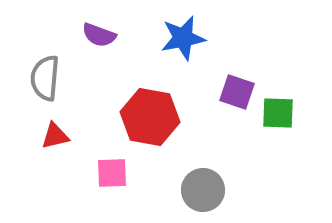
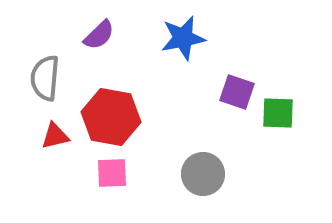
purple semicircle: rotated 64 degrees counterclockwise
red hexagon: moved 39 px left
gray circle: moved 16 px up
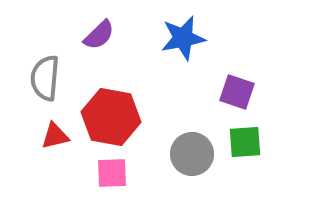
green square: moved 33 px left, 29 px down; rotated 6 degrees counterclockwise
gray circle: moved 11 px left, 20 px up
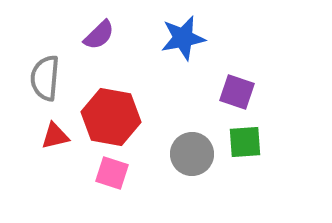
pink square: rotated 20 degrees clockwise
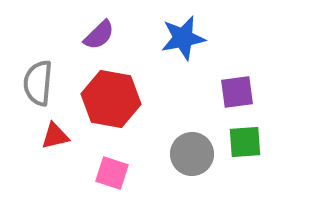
gray semicircle: moved 7 px left, 5 px down
purple square: rotated 27 degrees counterclockwise
red hexagon: moved 18 px up
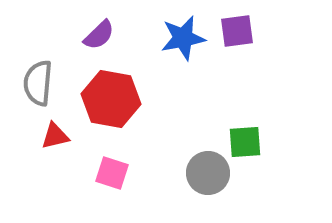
purple square: moved 61 px up
gray circle: moved 16 px right, 19 px down
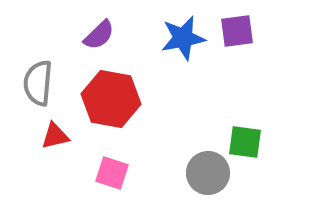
green square: rotated 12 degrees clockwise
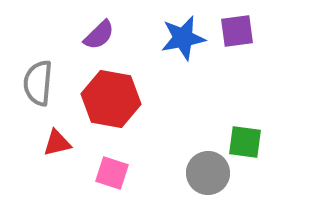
red triangle: moved 2 px right, 7 px down
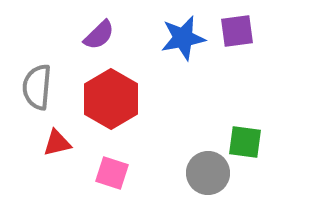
gray semicircle: moved 1 px left, 4 px down
red hexagon: rotated 20 degrees clockwise
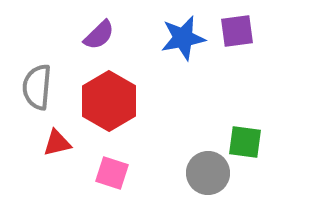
red hexagon: moved 2 px left, 2 px down
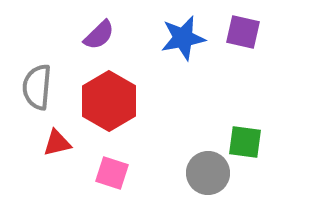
purple square: moved 6 px right, 1 px down; rotated 21 degrees clockwise
